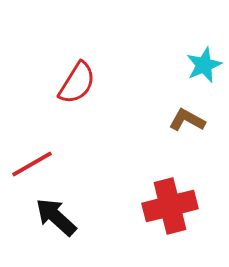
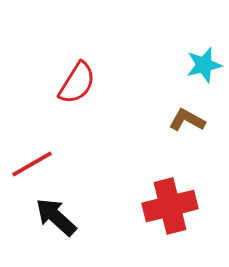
cyan star: rotated 9 degrees clockwise
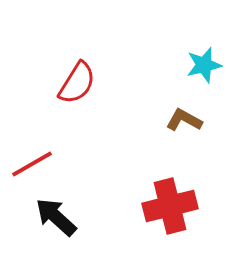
brown L-shape: moved 3 px left
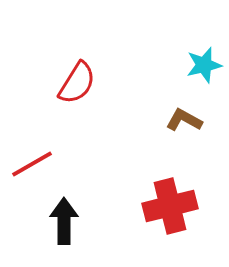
black arrow: moved 8 px right, 4 px down; rotated 48 degrees clockwise
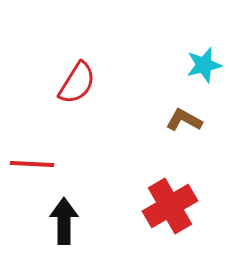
red line: rotated 33 degrees clockwise
red cross: rotated 16 degrees counterclockwise
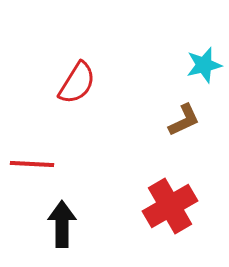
brown L-shape: rotated 126 degrees clockwise
black arrow: moved 2 px left, 3 px down
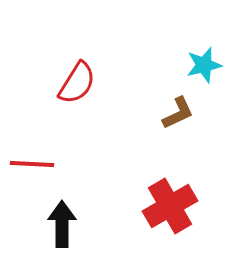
brown L-shape: moved 6 px left, 7 px up
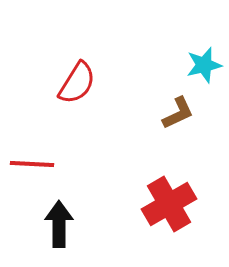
red cross: moved 1 px left, 2 px up
black arrow: moved 3 px left
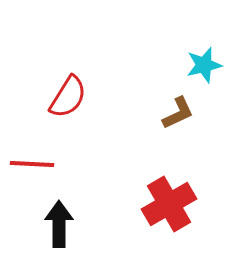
red semicircle: moved 9 px left, 14 px down
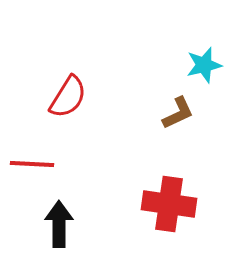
red cross: rotated 38 degrees clockwise
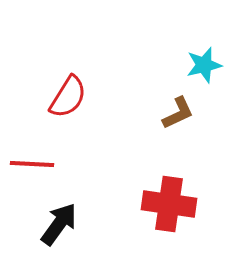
black arrow: rotated 36 degrees clockwise
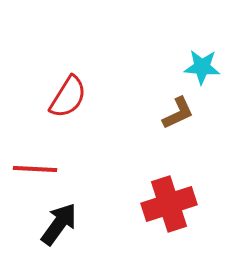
cyan star: moved 2 px left, 2 px down; rotated 18 degrees clockwise
red line: moved 3 px right, 5 px down
red cross: rotated 26 degrees counterclockwise
